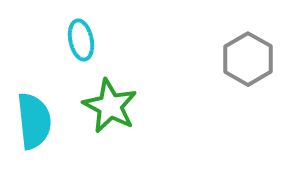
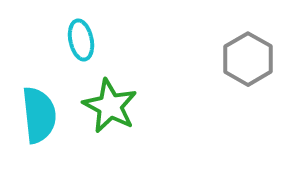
cyan semicircle: moved 5 px right, 6 px up
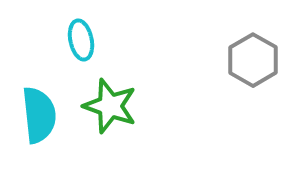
gray hexagon: moved 5 px right, 1 px down
green star: rotated 8 degrees counterclockwise
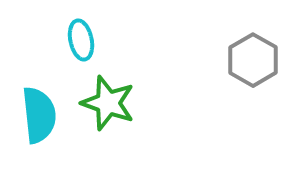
green star: moved 2 px left, 3 px up
